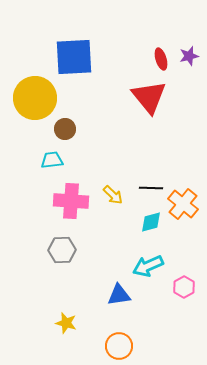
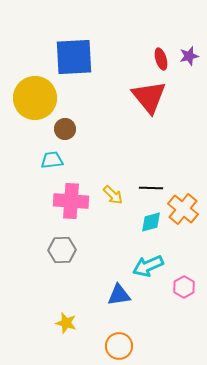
orange cross: moved 5 px down
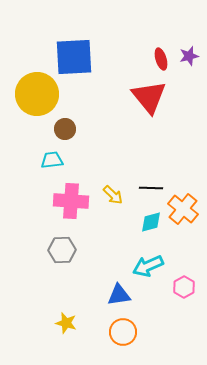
yellow circle: moved 2 px right, 4 px up
orange circle: moved 4 px right, 14 px up
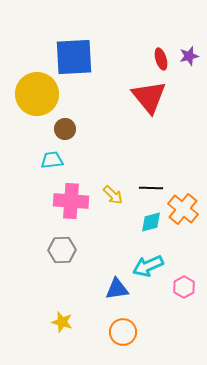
blue triangle: moved 2 px left, 6 px up
yellow star: moved 4 px left, 1 px up
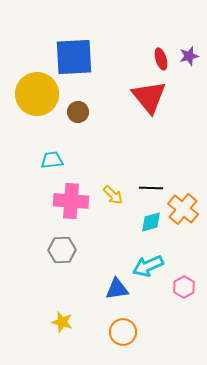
brown circle: moved 13 px right, 17 px up
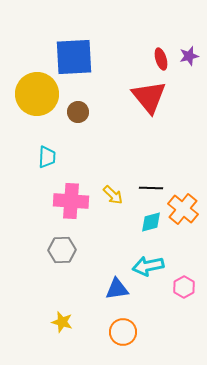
cyan trapezoid: moved 5 px left, 3 px up; rotated 100 degrees clockwise
cyan arrow: rotated 12 degrees clockwise
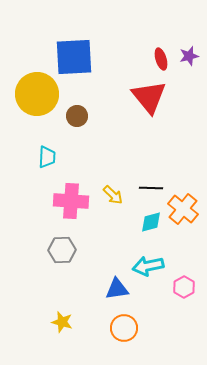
brown circle: moved 1 px left, 4 px down
orange circle: moved 1 px right, 4 px up
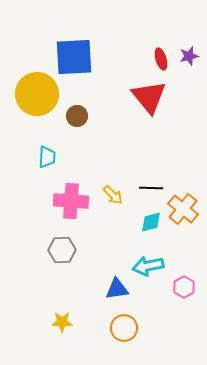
yellow star: rotated 15 degrees counterclockwise
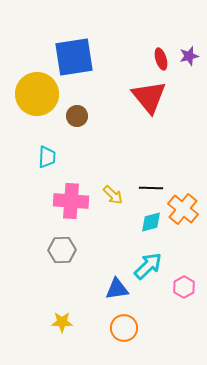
blue square: rotated 6 degrees counterclockwise
cyan arrow: rotated 148 degrees clockwise
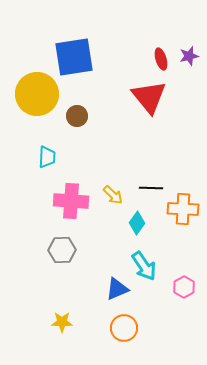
orange cross: rotated 36 degrees counterclockwise
cyan diamond: moved 14 px left, 1 px down; rotated 40 degrees counterclockwise
cyan arrow: moved 4 px left; rotated 100 degrees clockwise
blue triangle: rotated 15 degrees counterclockwise
